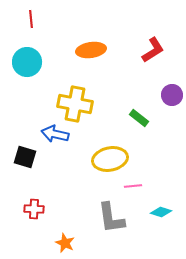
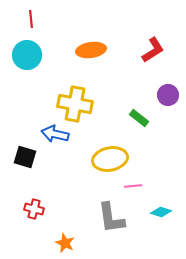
cyan circle: moved 7 px up
purple circle: moved 4 px left
red cross: rotated 12 degrees clockwise
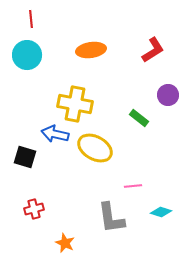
yellow ellipse: moved 15 px left, 11 px up; rotated 40 degrees clockwise
red cross: rotated 30 degrees counterclockwise
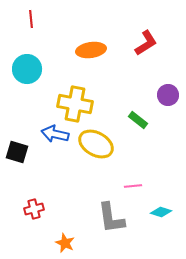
red L-shape: moved 7 px left, 7 px up
cyan circle: moved 14 px down
green rectangle: moved 1 px left, 2 px down
yellow ellipse: moved 1 px right, 4 px up
black square: moved 8 px left, 5 px up
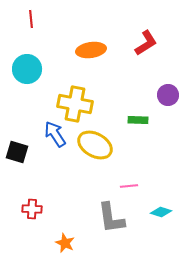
green rectangle: rotated 36 degrees counterclockwise
blue arrow: rotated 44 degrees clockwise
yellow ellipse: moved 1 px left, 1 px down
pink line: moved 4 px left
red cross: moved 2 px left; rotated 18 degrees clockwise
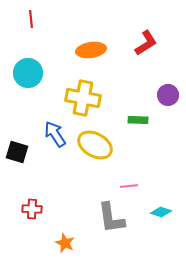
cyan circle: moved 1 px right, 4 px down
yellow cross: moved 8 px right, 6 px up
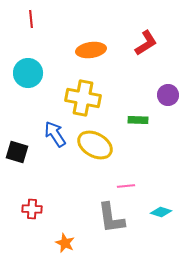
pink line: moved 3 px left
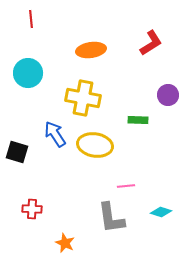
red L-shape: moved 5 px right
yellow ellipse: rotated 20 degrees counterclockwise
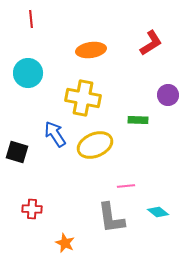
yellow ellipse: rotated 32 degrees counterclockwise
cyan diamond: moved 3 px left; rotated 20 degrees clockwise
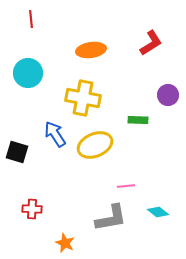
gray L-shape: rotated 92 degrees counterclockwise
